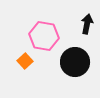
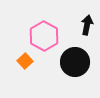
black arrow: moved 1 px down
pink hexagon: rotated 20 degrees clockwise
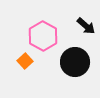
black arrow: moved 1 px left, 1 px down; rotated 120 degrees clockwise
pink hexagon: moved 1 px left
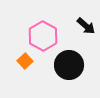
black circle: moved 6 px left, 3 px down
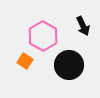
black arrow: moved 3 px left; rotated 24 degrees clockwise
orange square: rotated 14 degrees counterclockwise
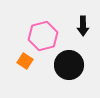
black arrow: rotated 24 degrees clockwise
pink hexagon: rotated 16 degrees clockwise
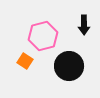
black arrow: moved 1 px right, 1 px up
black circle: moved 1 px down
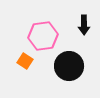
pink hexagon: rotated 8 degrees clockwise
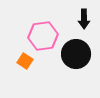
black arrow: moved 6 px up
black circle: moved 7 px right, 12 px up
